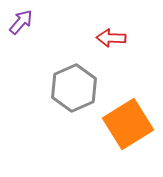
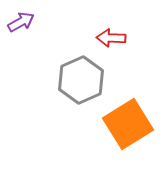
purple arrow: rotated 20 degrees clockwise
gray hexagon: moved 7 px right, 8 px up
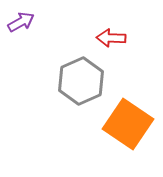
gray hexagon: moved 1 px down
orange square: rotated 24 degrees counterclockwise
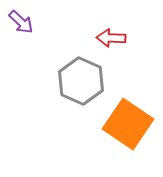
purple arrow: rotated 72 degrees clockwise
gray hexagon: rotated 12 degrees counterclockwise
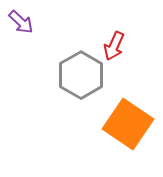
red arrow: moved 3 px right, 8 px down; rotated 68 degrees counterclockwise
gray hexagon: moved 6 px up; rotated 6 degrees clockwise
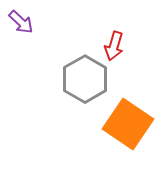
red arrow: rotated 8 degrees counterclockwise
gray hexagon: moved 4 px right, 4 px down
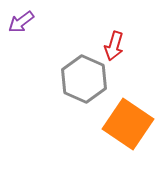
purple arrow: rotated 100 degrees clockwise
gray hexagon: moved 1 px left; rotated 6 degrees counterclockwise
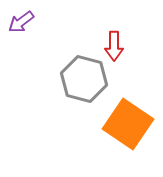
red arrow: rotated 16 degrees counterclockwise
gray hexagon: rotated 9 degrees counterclockwise
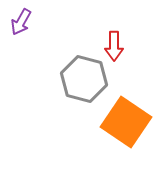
purple arrow: rotated 24 degrees counterclockwise
orange square: moved 2 px left, 2 px up
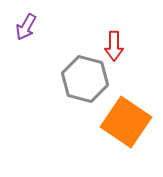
purple arrow: moved 5 px right, 5 px down
gray hexagon: moved 1 px right
